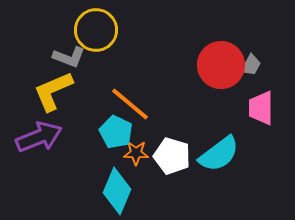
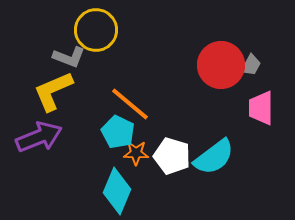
cyan pentagon: moved 2 px right
cyan semicircle: moved 5 px left, 3 px down
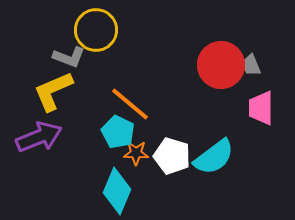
gray trapezoid: rotated 130 degrees clockwise
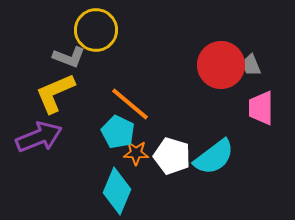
yellow L-shape: moved 2 px right, 2 px down
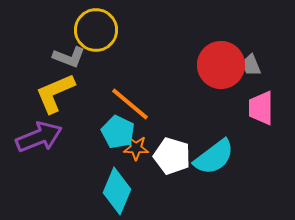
orange star: moved 5 px up
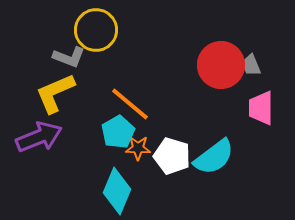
cyan pentagon: rotated 16 degrees clockwise
orange star: moved 2 px right
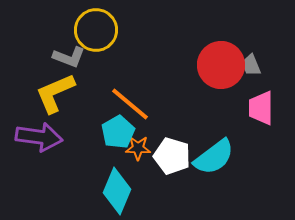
purple arrow: rotated 30 degrees clockwise
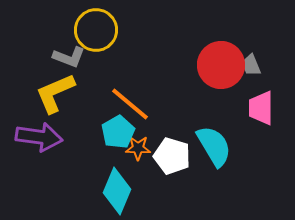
cyan semicircle: moved 11 px up; rotated 84 degrees counterclockwise
